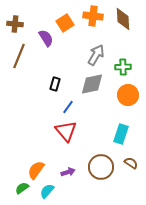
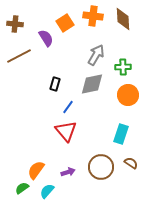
brown line: rotated 40 degrees clockwise
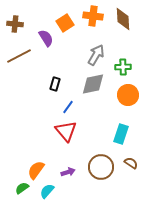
gray diamond: moved 1 px right
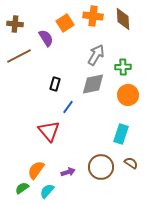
red triangle: moved 17 px left
